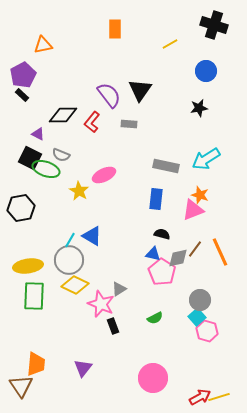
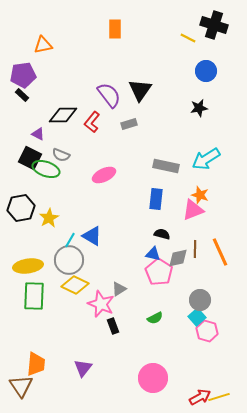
yellow line at (170, 44): moved 18 px right, 6 px up; rotated 56 degrees clockwise
purple pentagon at (23, 75): rotated 20 degrees clockwise
gray rectangle at (129, 124): rotated 21 degrees counterclockwise
yellow star at (79, 191): moved 30 px left, 27 px down; rotated 12 degrees clockwise
brown line at (195, 249): rotated 36 degrees counterclockwise
pink pentagon at (162, 272): moved 3 px left
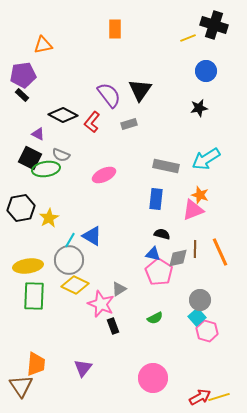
yellow line at (188, 38): rotated 49 degrees counterclockwise
black diamond at (63, 115): rotated 28 degrees clockwise
green ellipse at (46, 169): rotated 28 degrees counterclockwise
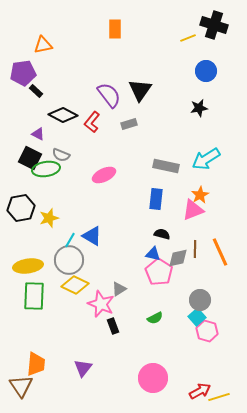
purple pentagon at (23, 75): moved 2 px up
black rectangle at (22, 95): moved 14 px right, 4 px up
orange star at (200, 195): rotated 24 degrees clockwise
yellow star at (49, 218): rotated 12 degrees clockwise
red arrow at (200, 397): moved 6 px up
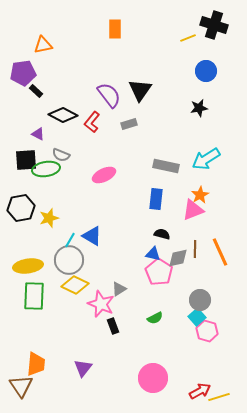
black square at (30, 158): moved 4 px left, 2 px down; rotated 30 degrees counterclockwise
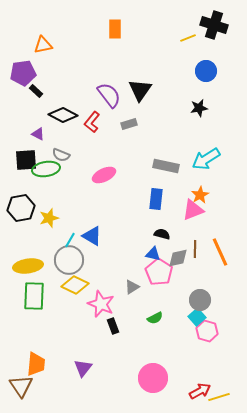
gray triangle at (119, 289): moved 13 px right, 2 px up
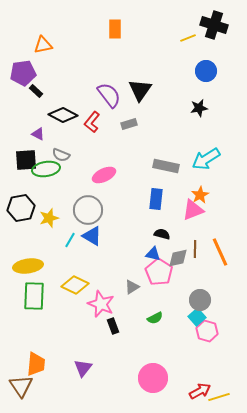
gray circle at (69, 260): moved 19 px right, 50 px up
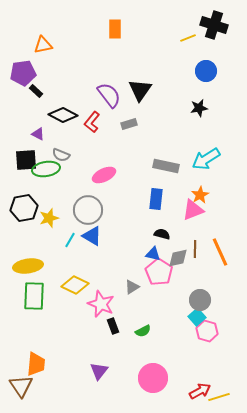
black hexagon at (21, 208): moved 3 px right
green semicircle at (155, 318): moved 12 px left, 13 px down
purple triangle at (83, 368): moved 16 px right, 3 px down
